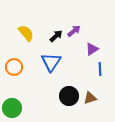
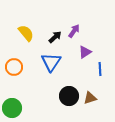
purple arrow: rotated 16 degrees counterclockwise
black arrow: moved 1 px left, 1 px down
purple triangle: moved 7 px left, 3 px down
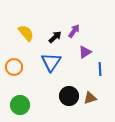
green circle: moved 8 px right, 3 px up
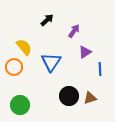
yellow semicircle: moved 2 px left, 14 px down
black arrow: moved 8 px left, 17 px up
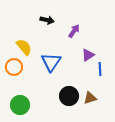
black arrow: rotated 56 degrees clockwise
purple triangle: moved 3 px right, 3 px down
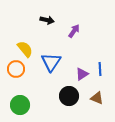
yellow semicircle: moved 1 px right, 2 px down
purple triangle: moved 6 px left, 19 px down
orange circle: moved 2 px right, 2 px down
brown triangle: moved 7 px right; rotated 40 degrees clockwise
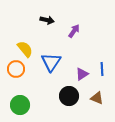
blue line: moved 2 px right
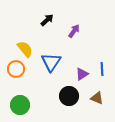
black arrow: rotated 56 degrees counterclockwise
